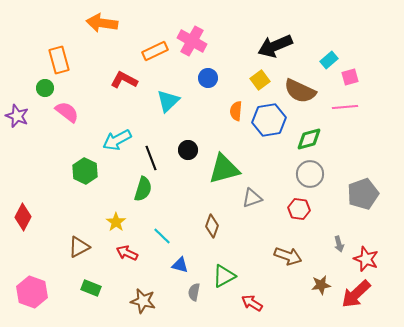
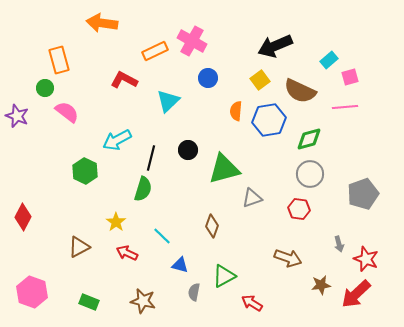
black line at (151, 158): rotated 35 degrees clockwise
brown arrow at (288, 256): moved 2 px down
green rectangle at (91, 288): moved 2 px left, 14 px down
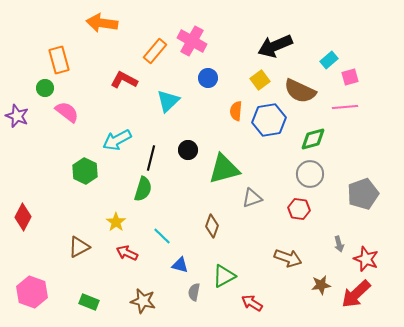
orange rectangle at (155, 51): rotated 25 degrees counterclockwise
green diamond at (309, 139): moved 4 px right
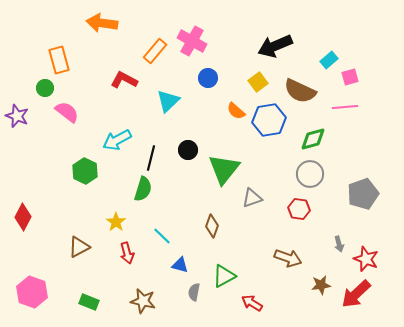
yellow square at (260, 80): moved 2 px left, 2 px down
orange semicircle at (236, 111): rotated 54 degrees counterclockwise
green triangle at (224, 169): rotated 36 degrees counterclockwise
red arrow at (127, 253): rotated 130 degrees counterclockwise
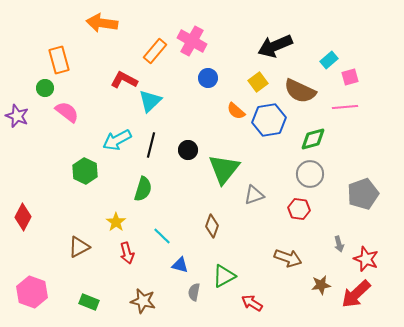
cyan triangle at (168, 101): moved 18 px left
black line at (151, 158): moved 13 px up
gray triangle at (252, 198): moved 2 px right, 3 px up
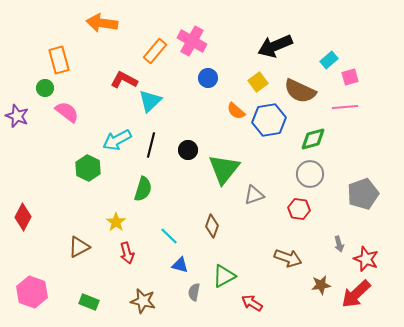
green hexagon at (85, 171): moved 3 px right, 3 px up
cyan line at (162, 236): moved 7 px right
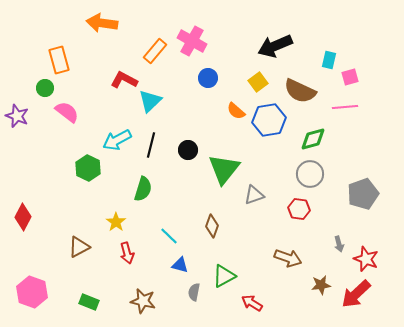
cyan rectangle at (329, 60): rotated 36 degrees counterclockwise
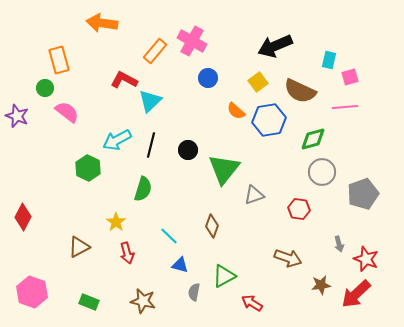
gray circle at (310, 174): moved 12 px right, 2 px up
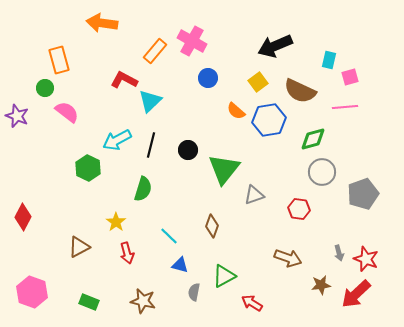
gray arrow at (339, 244): moved 9 px down
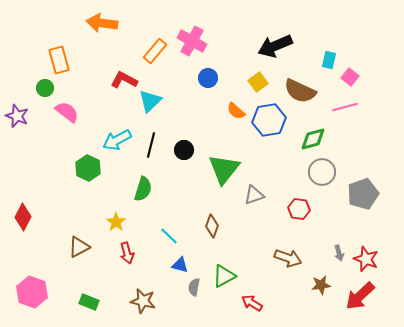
pink square at (350, 77): rotated 36 degrees counterclockwise
pink line at (345, 107): rotated 10 degrees counterclockwise
black circle at (188, 150): moved 4 px left
gray semicircle at (194, 292): moved 5 px up
red arrow at (356, 294): moved 4 px right, 2 px down
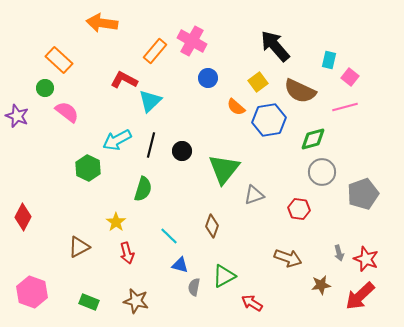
black arrow at (275, 46): rotated 72 degrees clockwise
orange rectangle at (59, 60): rotated 32 degrees counterclockwise
orange semicircle at (236, 111): moved 4 px up
black circle at (184, 150): moved 2 px left, 1 px down
brown star at (143, 301): moved 7 px left
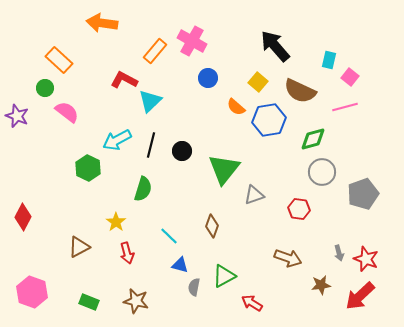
yellow square at (258, 82): rotated 12 degrees counterclockwise
